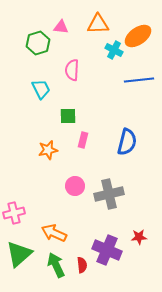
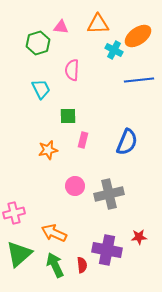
blue semicircle: rotated 8 degrees clockwise
purple cross: rotated 12 degrees counterclockwise
green arrow: moved 1 px left
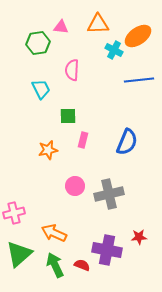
green hexagon: rotated 10 degrees clockwise
red semicircle: rotated 63 degrees counterclockwise
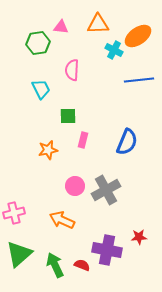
gray cross: moved 3 px left, 4 px up; rotated 16 degrees counterclockwise
orange arrow: moved 8 px right, 13 px up
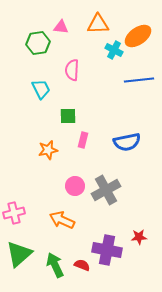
blue semicircle: rotated 56 degrees clockwise
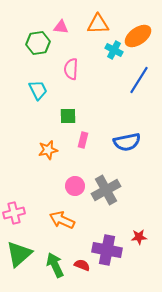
pink semicircle: moved 1 px left, 1 px up
blue line: rotated 52 degrees counterclockwise
cyan trapezoid: moved 3 px left, 1 px down
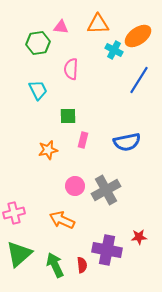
red semicircle: rotated 63 degrees clockwise
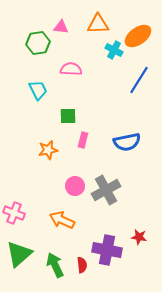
pink semicircle: rotated 90 degrees clockwise
pink cross: rotated 35 degrees clockwise
red star: rotated 14 degrees clockwise
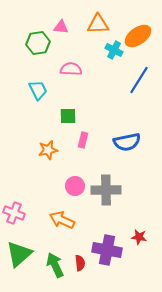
gray cross: rotated 28 degrees clockwise
red semicircle: moved 2 px left, 2 px up
